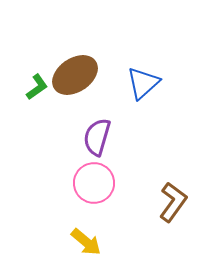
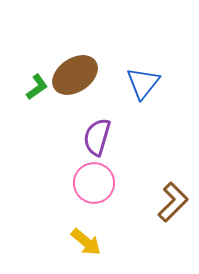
blue triangle: rotated 9 degrees counterclockwise
brown L-shape: rotated 9 degrees clockwise
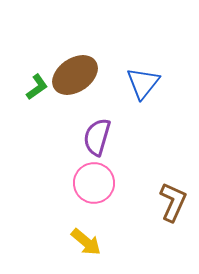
brown L-shape: rotated 21 degrees counterclockwise
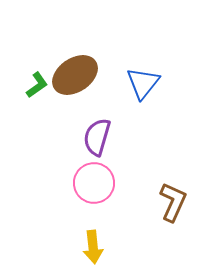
green L-shape: moved 2 px up
yellow arrow: moved 7 px right, 5 px down; rotated 44 degrees clockwise
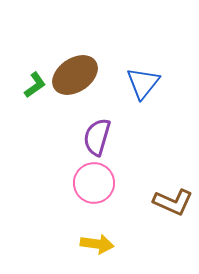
green L-shape: moved 2 px left
brown L-shape: rotated 90 degrees clockwise
yellow arrow: moved 4 px right, 3 px up; rotated 76 degrees counterclockwise
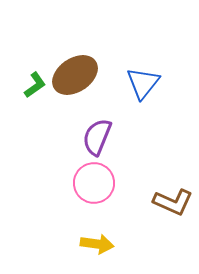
purple semicircle: rotated 6 degrees clockwise
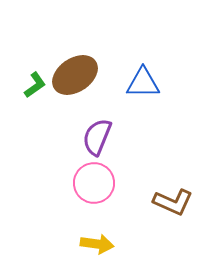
blue triangle: rotated 51 degrees clockwise
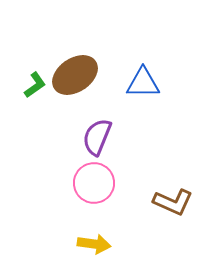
yellow arrow: moved 3 px left
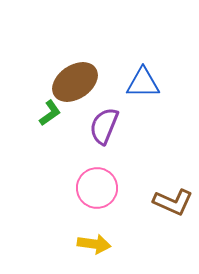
brown ellipse: moved 7 px down
green L-shape: moved 15 px right, 28 px down
purple semicircle: moved 7 px right, 11 px up
pink circle: moved 3 px right, 5 px down
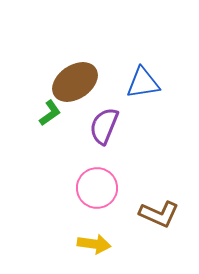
blue triangle: rotated 9 degrees counterclockwise
brown L-shape: moved 14 px left, 12 px down
